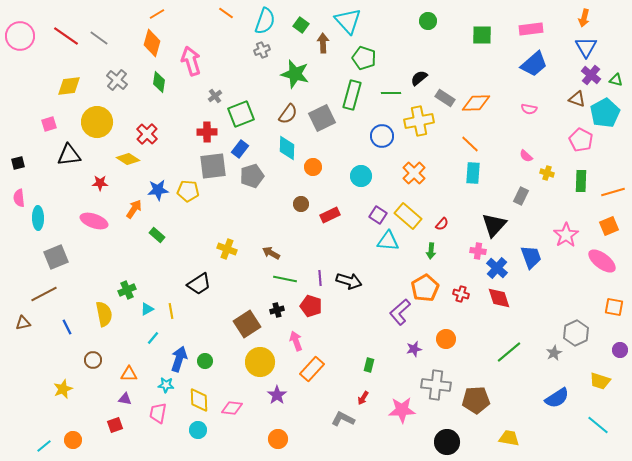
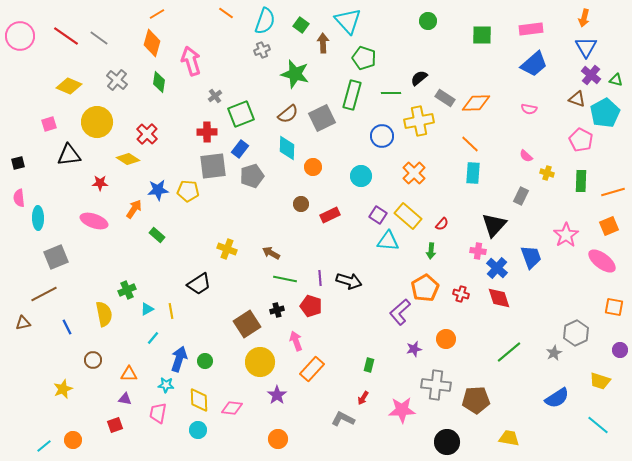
yellow diamond at (69, 86): rotated 30 degrees clockwise
brown semicircle at (288, 114): rotated 15 degrees clockwise
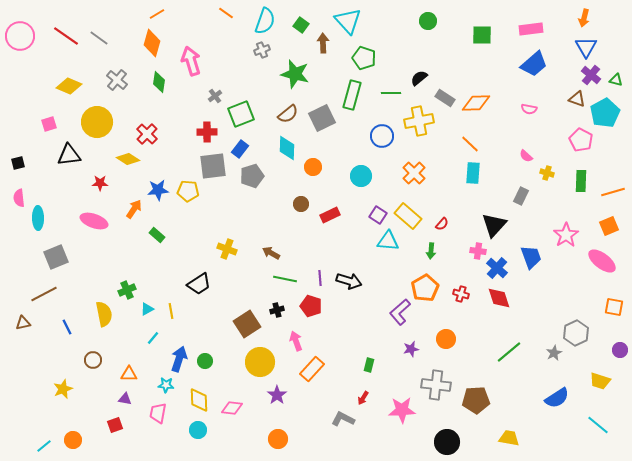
purple star at (414, 349): moved 3 px left
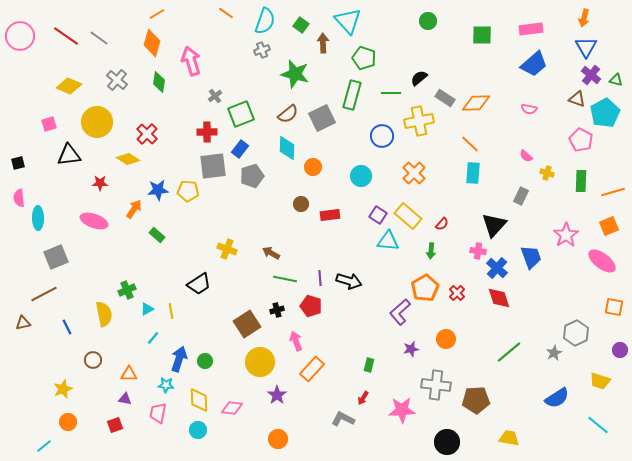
red rectangle at (330, 215): rotated 18 degrees clockwise
red cross at (461, 294): moved 4 px left, 1 px up; rotated 28 degrees clockwise
orange circle at (73, 440): moved 5 px left, 18 px up
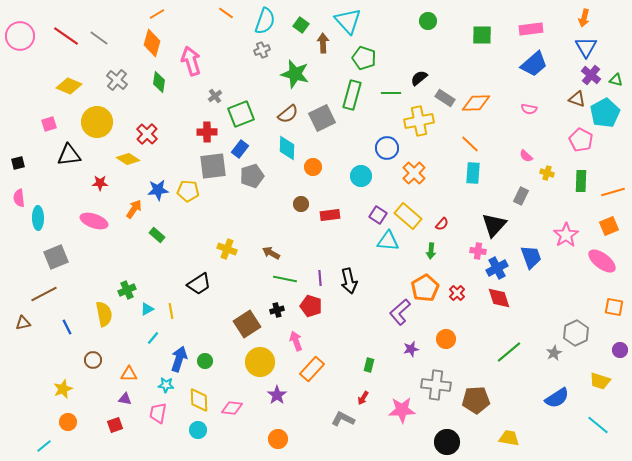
blue circle at (382, 136): moved 5 px right, 12 px down
blue cross at (497, 268): rotated 20 degrees clockwise
black arrow at (349, 281): rotated 60 degrees clockwise
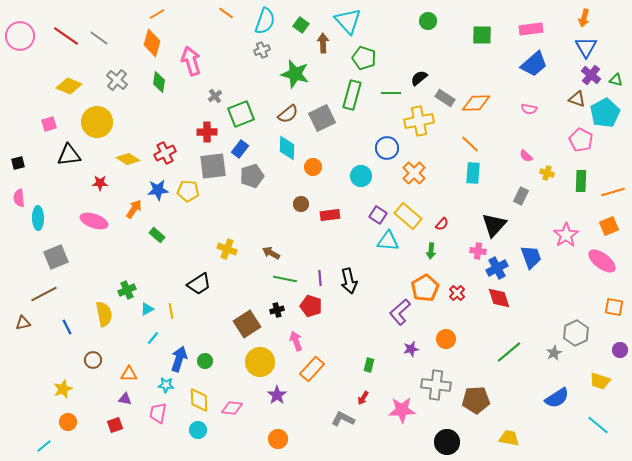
red cross at (147, 134): moved 18 px right, 19 px down; rotated 20 degrees clockwise
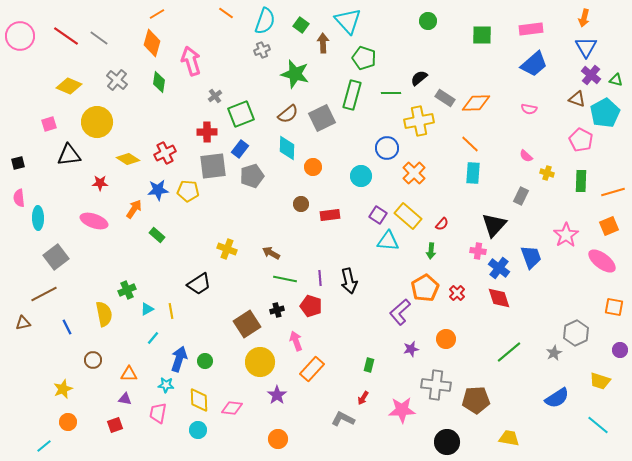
gray square at (56, 257): rotated 15 degrees counterclockwise
blue cross at (497, 268): moved 2 px right; rotated 25 degrees counterclockwise
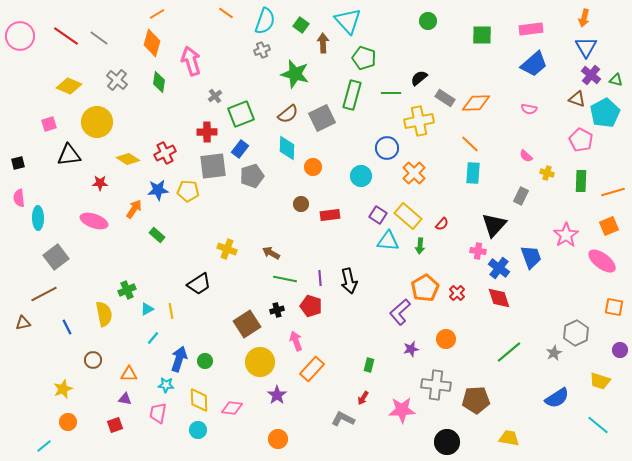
green arrow at (431, 251): moved 11 px left, 5 px up
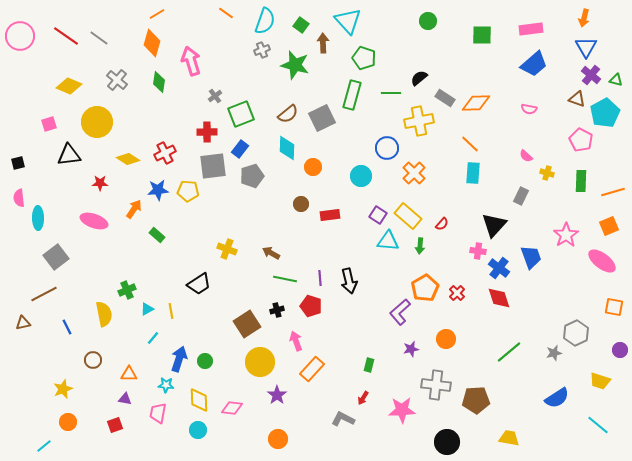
green star at (295, 74): moved 9 px up
gray star at (554, 353): rotated 14 degrees clockwise
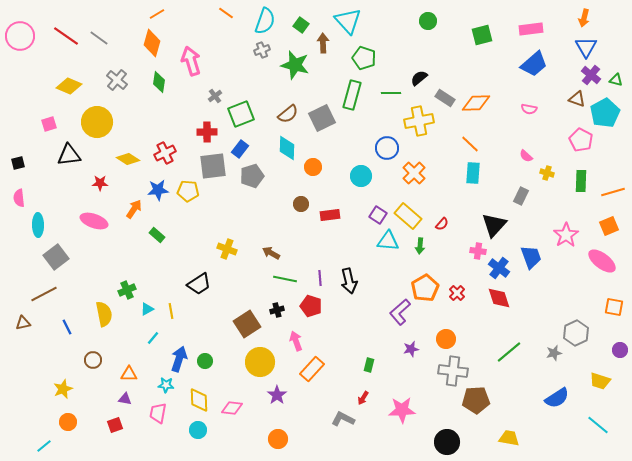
green square at (482, 35): rotated 15 degrees counterclockwise
cyan ellipse at (38, 218): moved 7 px down
gray cross at (436, 385): moved 17 px right, 14 px up
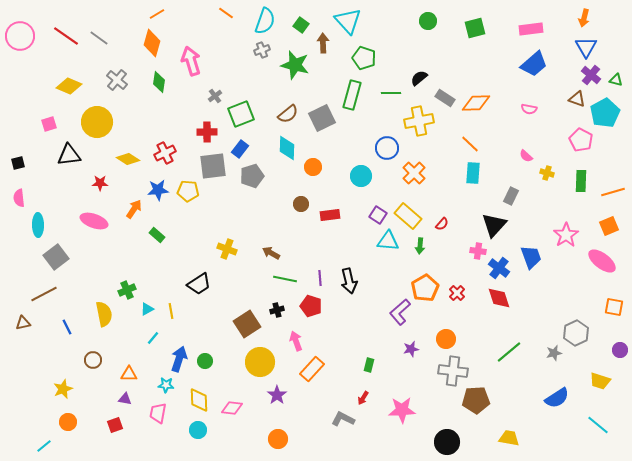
green square at (482, 35): moved 7 px left, 7 px up
gray rectangle at (521, 196): moved 10 px left
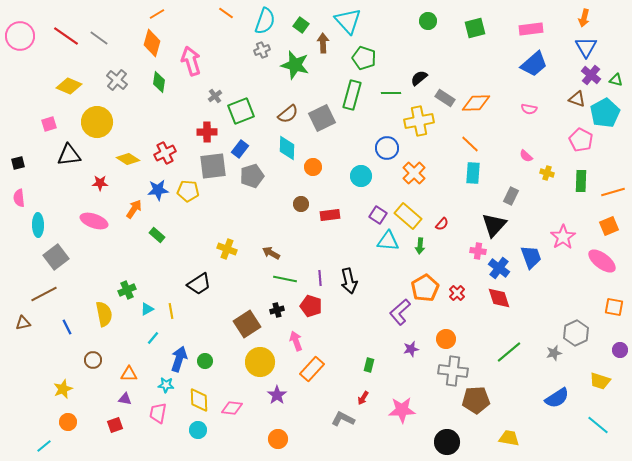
green square at (241, 114): moved 3 px up
pink star at (566, 235): moved 3 px left, 2 px down
